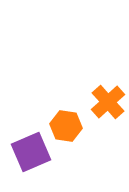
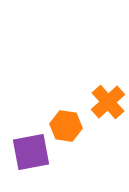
purple square: rotated 12 degrees clockwise
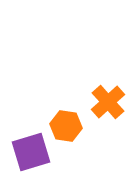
purple square: rotated 6 degrees counterclockwise
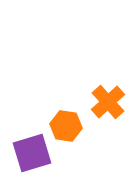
purple square: moved 1 px right, 1 px down
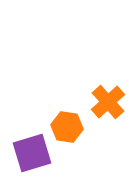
orange hexagon: moved 1 px right, 1 px down
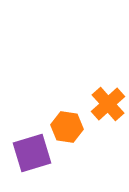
orange cross: moved 2 px down
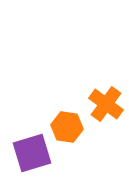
orange cross: moved 2 px left; rotated 12 degrees counterclockwise
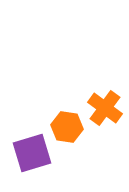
orange cross: moved 1 px left, 4 px down
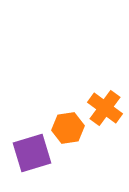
orange hexagon: moved 1 px right, 1 px down; rotated 16 degrees counterclockwise
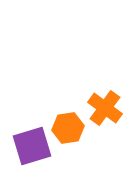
purple square: moved 7 px up
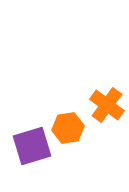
orange cross: moved 2 px right, 3 px up
